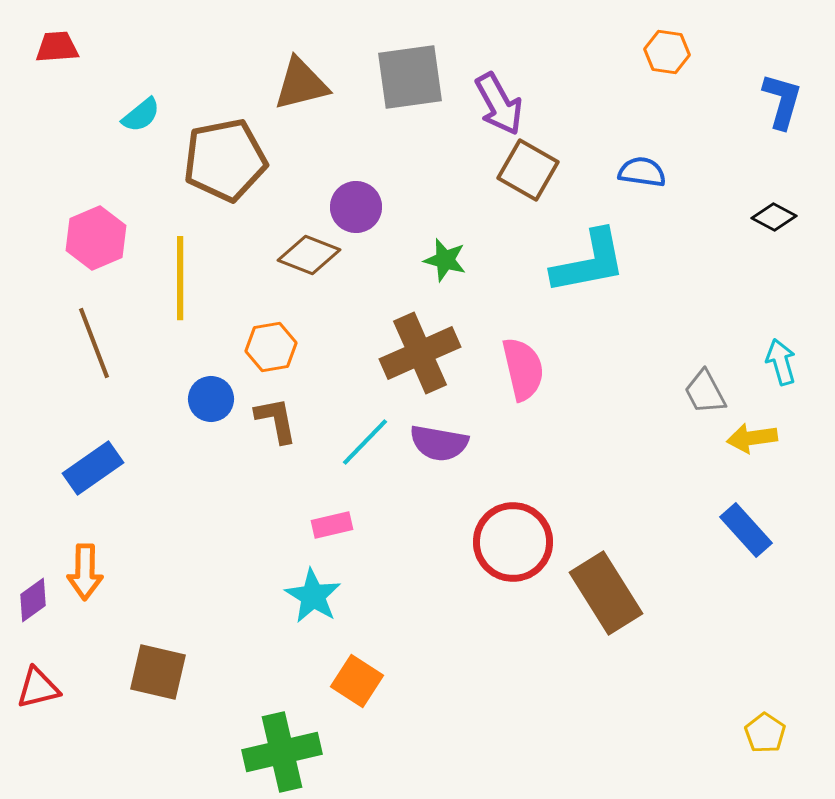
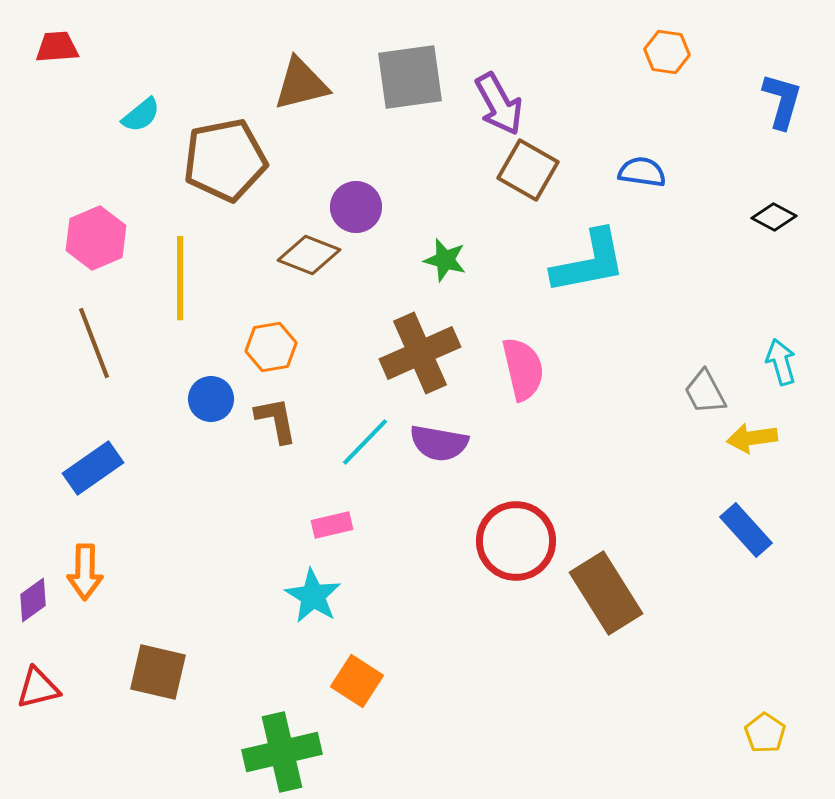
red circle at (513, 542): moved 3 px right, 1 px up
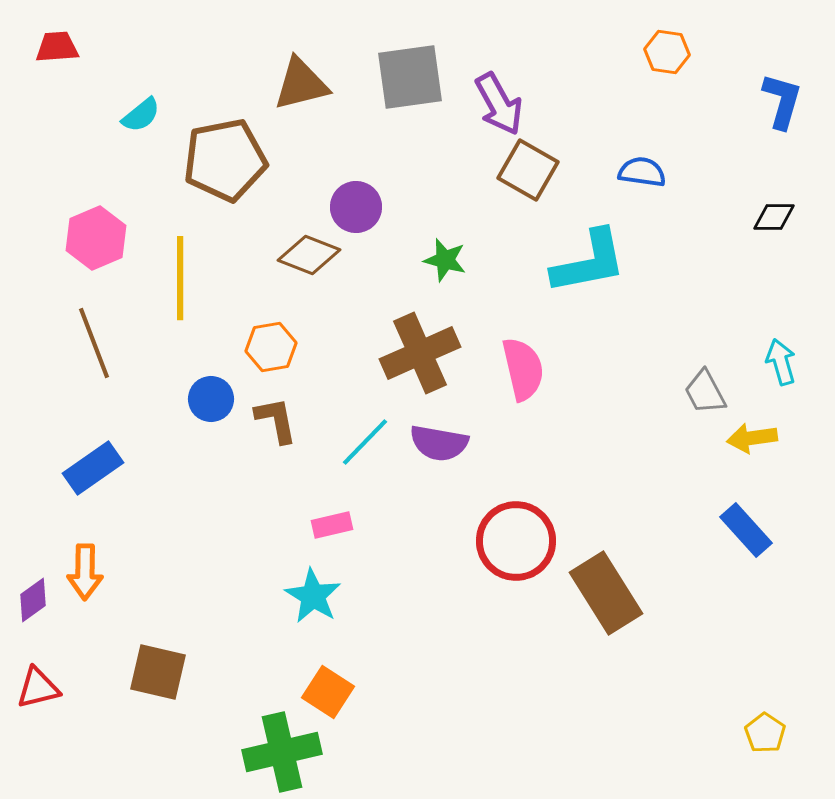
black diamond at (774, 217): rotated 27 degrees counterclockwise
orange square at (357, 681): moved 29 px left, 11 px down
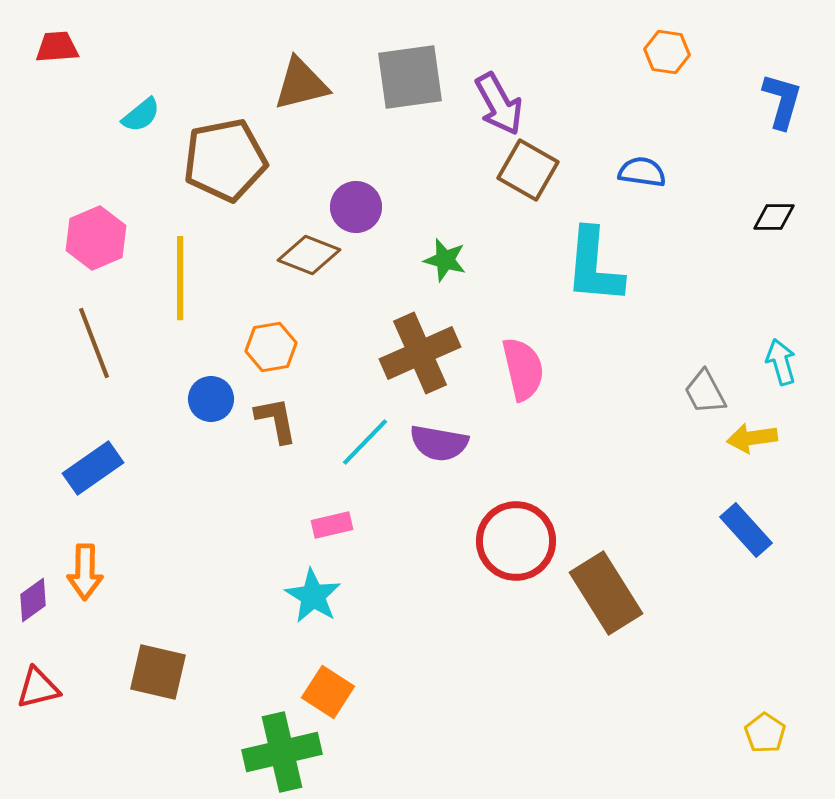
cyan L-shape at (589, 262): moved 5 px right, 4 px down; rotated 106 degrees clockwise
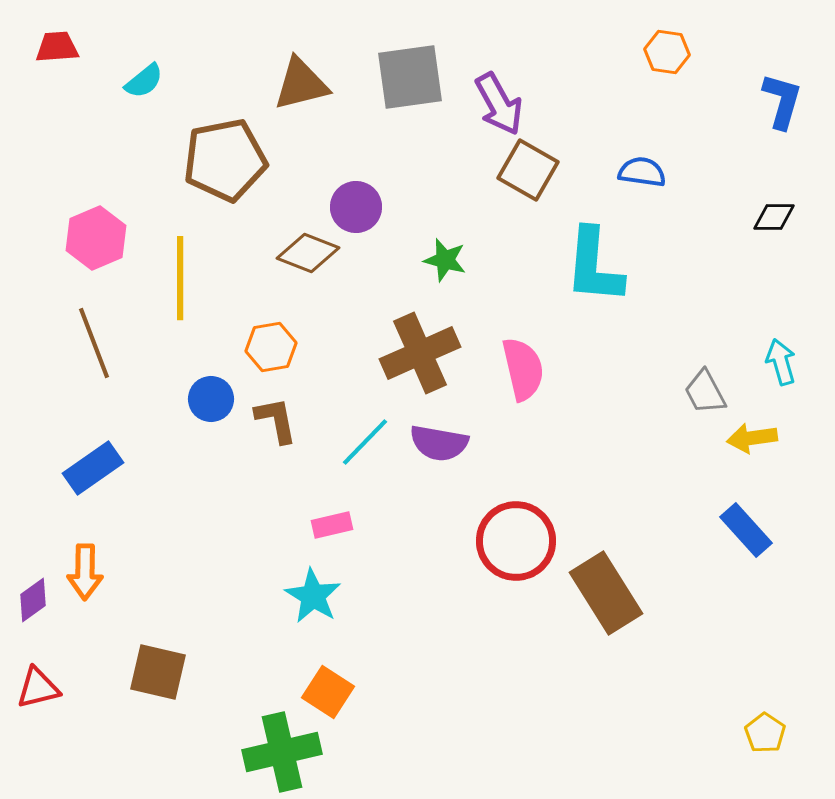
cyan semicircle at (141, 115): moved 3 px right, 34 px up
brown diamond at (309, 255): moved 1 px left, 2 px up
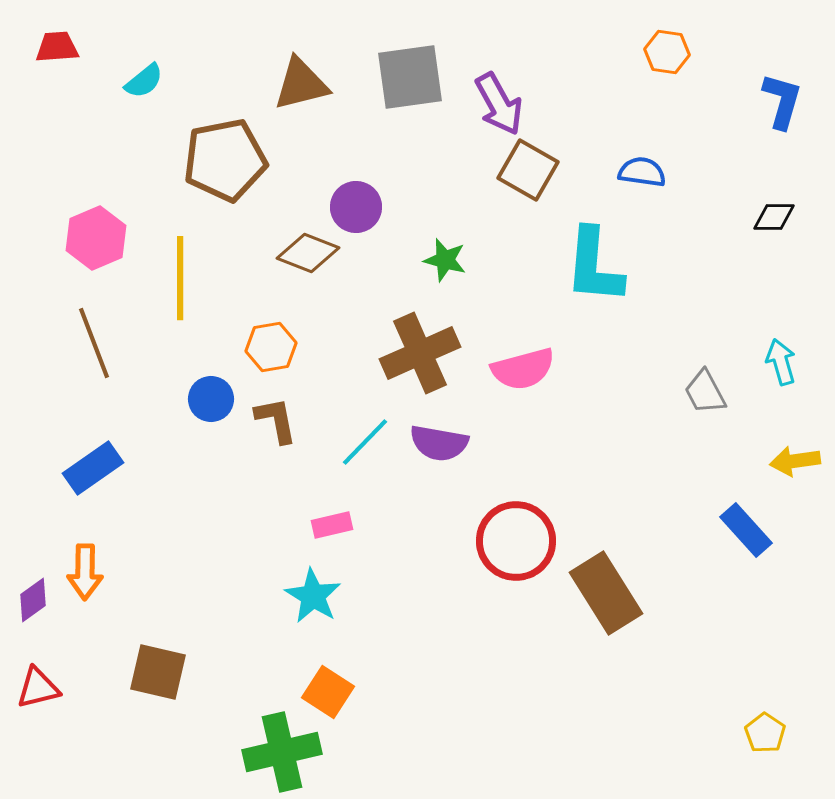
pink semicircle at (523, 369): rotated 88 degrees clockwise
yellow arrow at (752, 438): moved 43 px right, 23 px down
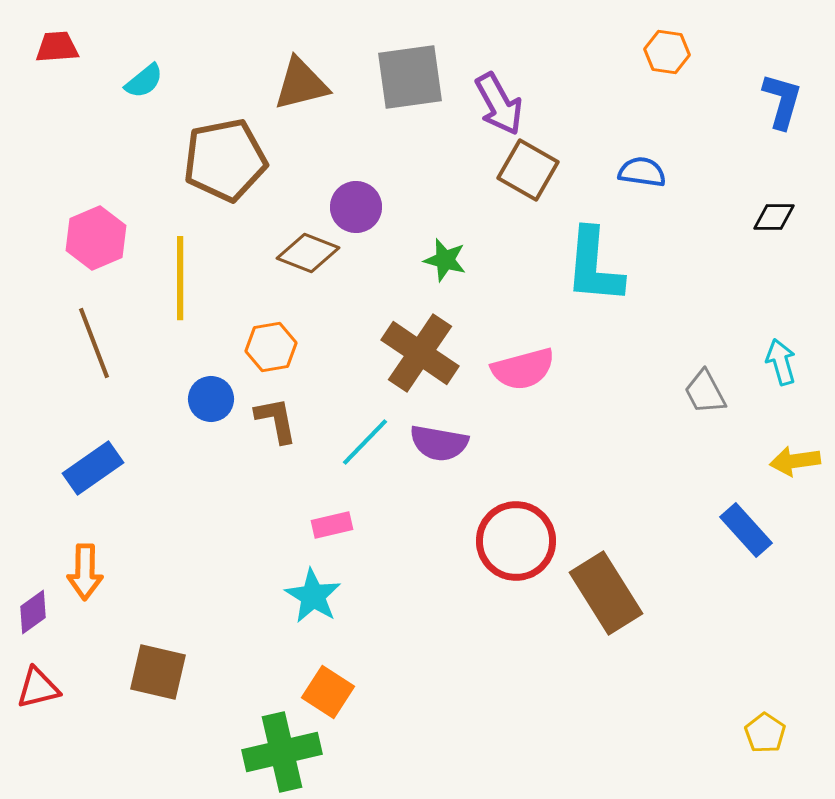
brown cross at (420, 353): rotated 32 degrees counterclockwise
purple diamond at (33, 600): moved 12 px down
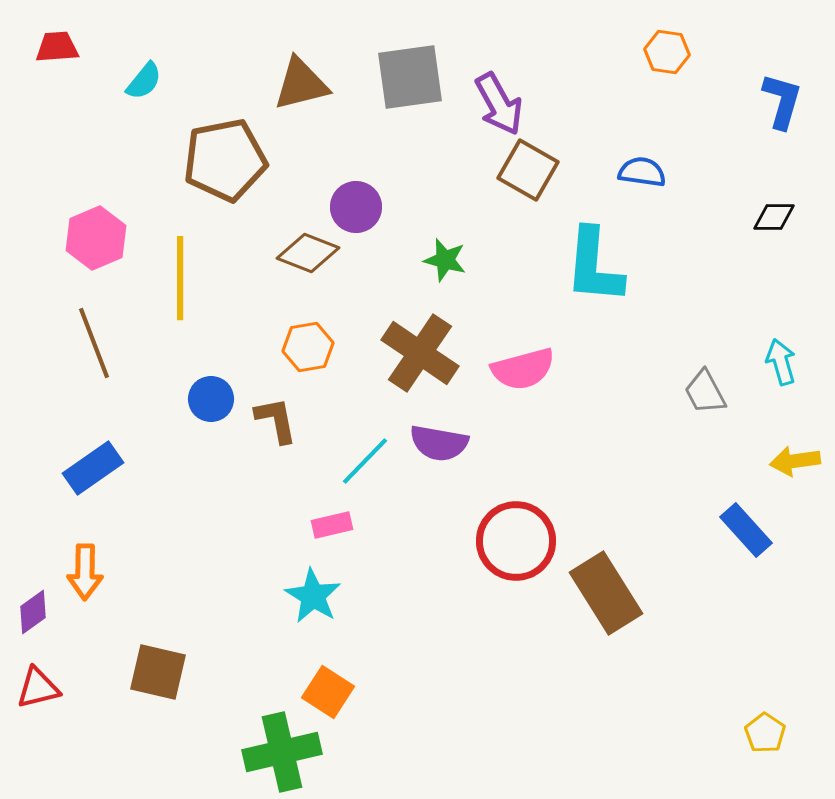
cyan semicircle at (144, 81): rotated 12 degrees counterclockwise
orange hexagon at (271, 347): moved 37 px right
cyan line at (365, 442): moved 19 px down
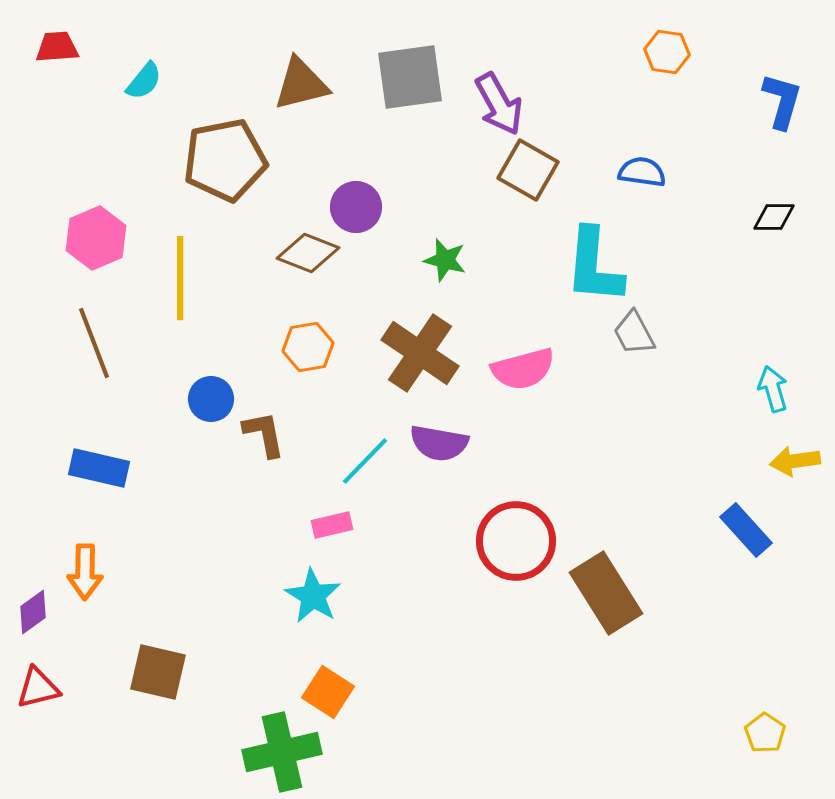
cyan arrow at (781, 362): moved 8 px left, 27 px down
gray trapezoid at (705, 392): moved 71 px left, 59 px up
brown L-shape at (276, 420): moved 12 px left, 14 px down
blue rectangle at (93, 468): moved 6 px right; rotated 48 degrees clockwise
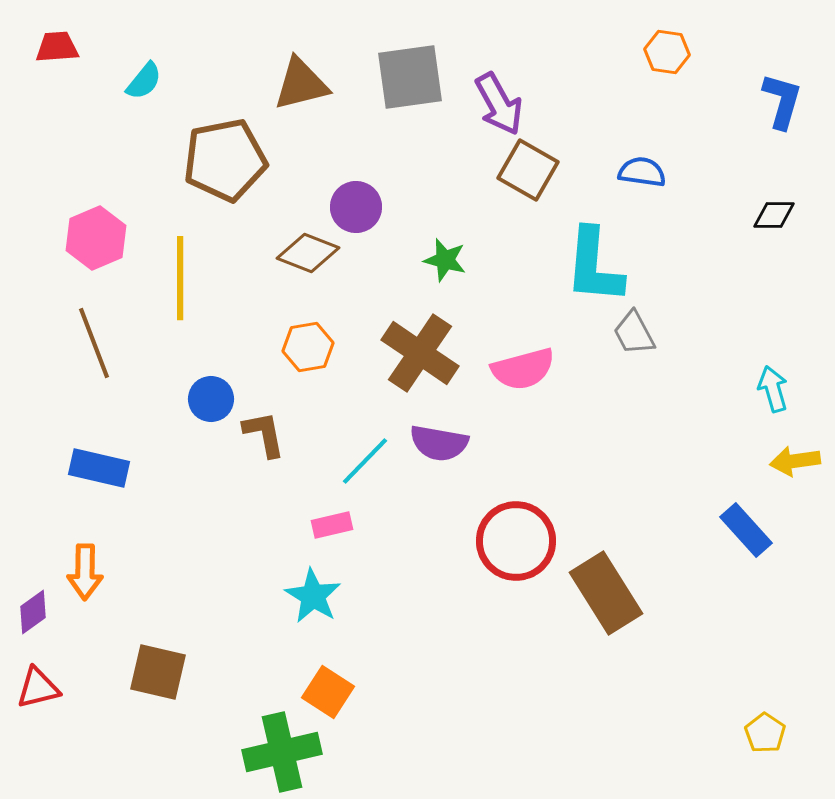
black diamond at (774, 217): moved 2 px up
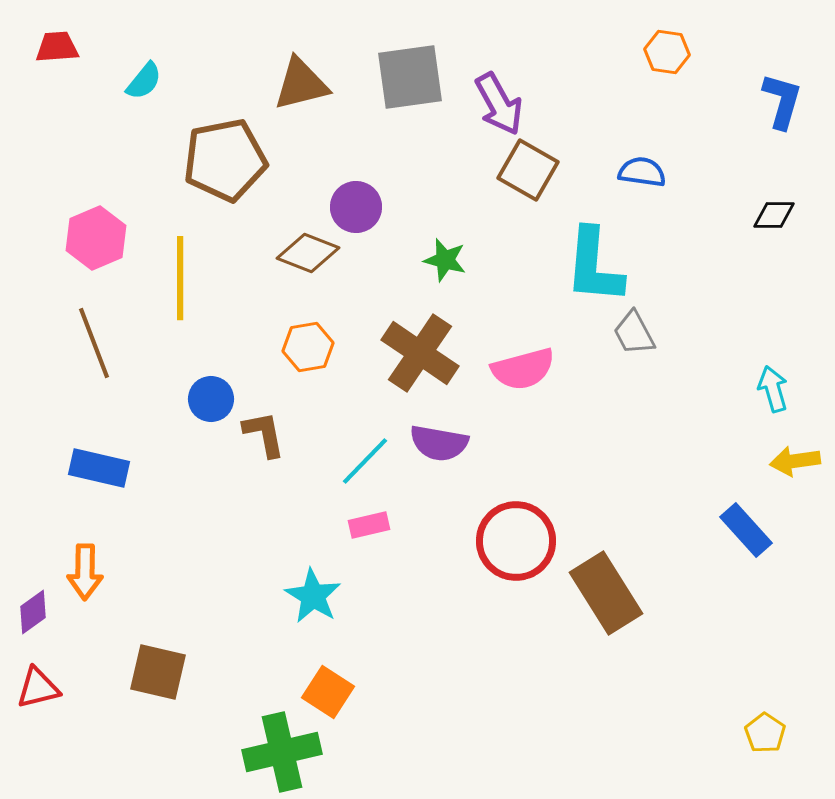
pink rectangle at (332, 525): moved 37 px right
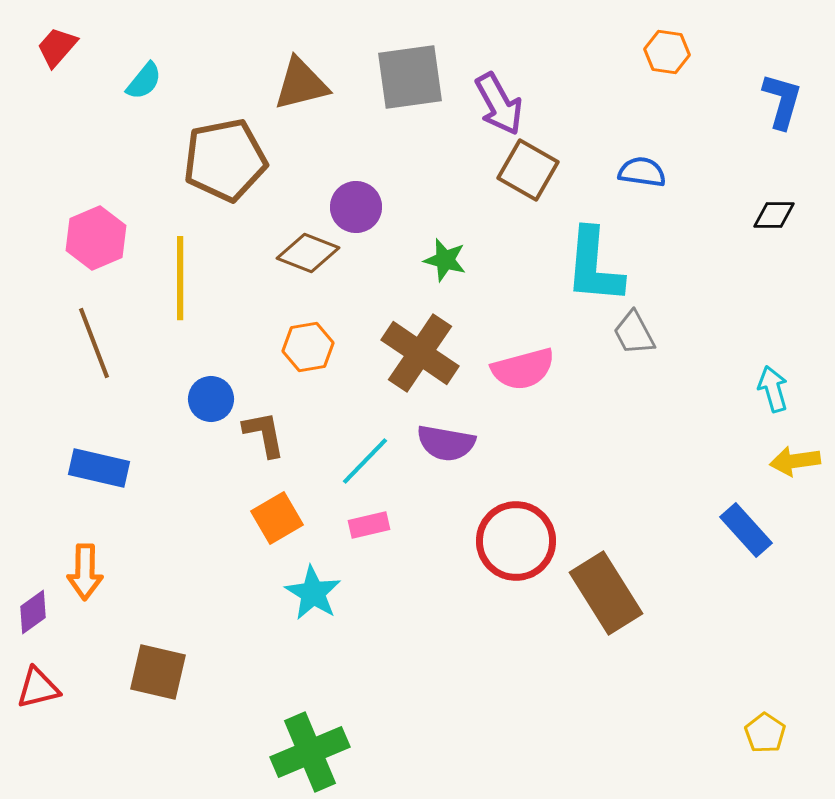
red trapezoid at (57, 47): rotated 45 degrees counterclockwise
purple semicircle at (439, 443): moved 7 px right
cyan star at (313, 596): moved 3 px up
orange square at (328, 692): moved 51 px left, 174 px up; rotated 27 degrees clockwise
green cross at (282, 752): moved 28 px right; rotated 10 degrees counterclockwise
